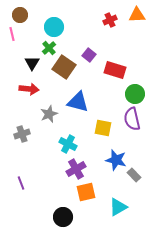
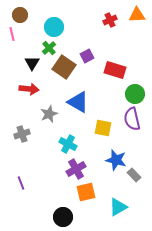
purple square: moved 2 px left, 1 px down; rotated 24 degrees clockwise
blue triangle: rotated 15 degrees clockwise
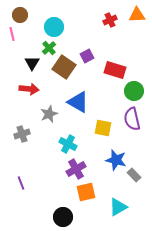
green circle: moved 1 px left, 3 px up
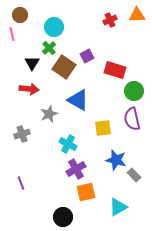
blue triangle: moved 2 px up
yellow square: rotated 18 degrees counterclockwise
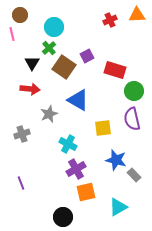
red arrow: moved 1 px right
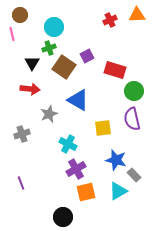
green cross: rotated 24 degrees clockwise
cyan triangle: moved 16 px up
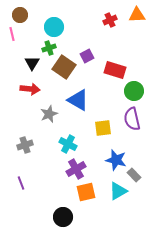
gray cross: moved 3 px right, 11 px down
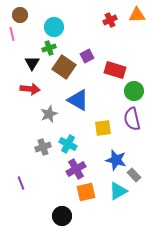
gray cross: moved 18 px right, 2 px down
black circle: moved 1 px left, 1 px up
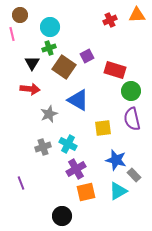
cyan circle: moved 4 px left
green circle: moved 3 px left
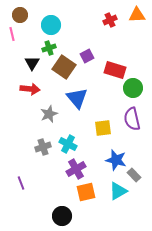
cyan circle: moved 1 px right, 2 px up
green circle: moved 2 px right, 3 px up
blue triangle: moved 1 px left, 2 px up; rotated 20 degrees clockwise
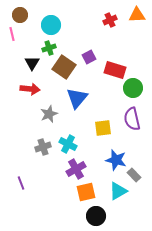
purple square: moved 2 px right, 1 px down
blue triangle: rotated 20 degrees clockwise
black circle: moved 34 px right
